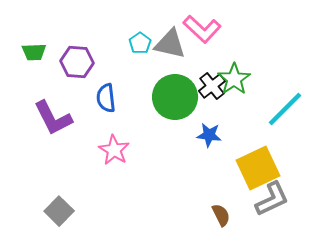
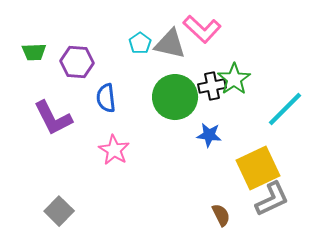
black cross: rotated 28 degrees clockwise
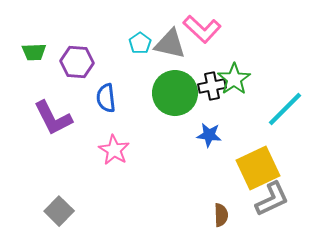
green circle: moved 4 px up
brown semicircle: rotated 25 degrees clockwise
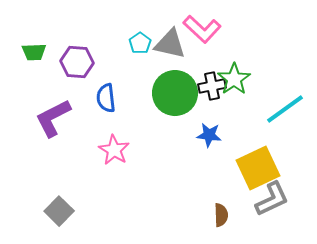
cyan line: rotated 9 degrees clockwise
purple L-shape: rotated 90 degrees clockwise
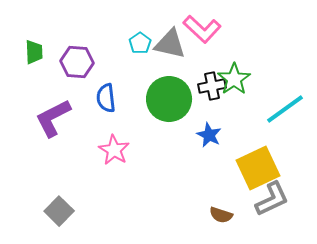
green trapezoid: rotated 90 degrees counterclockwise
green circle: moved 6 px left, 6 px down
blue star: rotated 20 degrees clockwise
brown semicircle: rotated 110 degrees clockwise
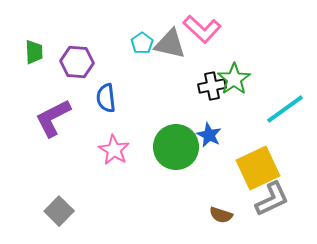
cyan pentagon: moved 2 px right
green circle: moved 7 px right, 48 px down
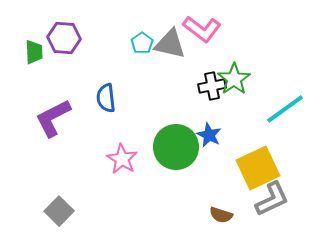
pink L-shape: rotated 6 degrees counterclockwise
purple hexagon: moved 13 px left, 24 px up
pink star: moved 8 px right, 9 px down
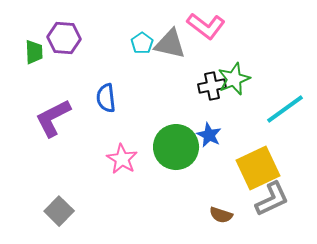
pink L-shape: moved 4 px right, 3 px up
green star: rotated 12 degrees clockwise
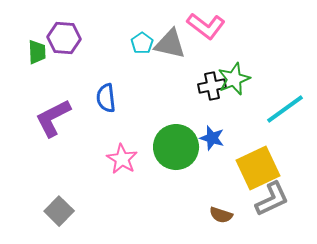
green trapezoid: moved 3 px right
blue star: moved 3 px right, 3 px down; rotated 10 degrees counterclockwise
